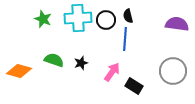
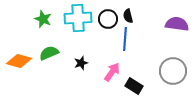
black circle: moved 2 px right, 1 px up
green semicircle: moved 5 px left, 7 px up; rotated 42 degrees counterclockwise
orange diamond: moved 10 px up
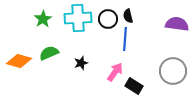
green star: rotated 18 degrees clockwise
pink arrow: moved 3 px right
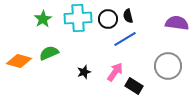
purple semicircle: moved 1 px up
blue line: rotated 55 degrees clockwise
black star: moved 3 px right, 9 px down
gray circle: moved 5 px left, 5 px up
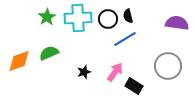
green star: moved 4 px right, 2 px up
orange diamond: rotated 35 degrees counterclockwise
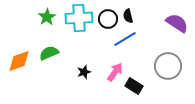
cyan cross: moved 1 px right
purple semicircle: rotated 25 degrees clockwise
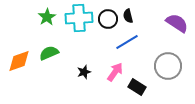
blue line: moved 2 px right, 3 px down
black rectangle: moved 3 px right, 1 px down
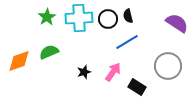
green semicircle: moved 1 px up
pink arrow: moved 2 px left
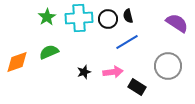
orange diamond: moved 2 px left, 1 px down
pink arrow: rotated 48 degrees clockwise
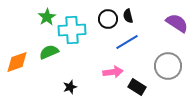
cyan cross: moved 7 px left, 12 px down
black star: moved 14 px left, 15 px down
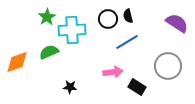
black star: rotated 24 degrees clockwise
